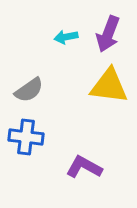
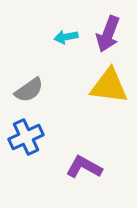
blue cross: rotated 32 degrees counterclockwise
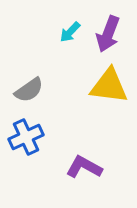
cyan arrow: moved 4 px right, 5 px up; rotated 35 degrees counterclockwise
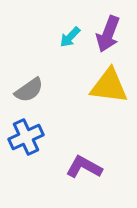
cyan arrow: moved 5 px down
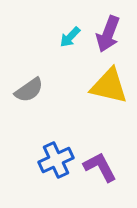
yellow triangle: rotated 6 degrees clockwise
blue cross: moved 30 px right, 23 px down
purple L-shape: moved 16 px right; rotated 33 degrees clockwise
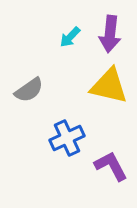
purple arrow: moved 2 px right; rotated 15 degrees counterclockwise
blue cross: moved 11 px right, 22 px up
purple L-shape: moved 11 px right, 1 px up
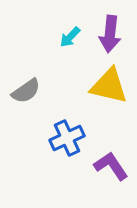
gray semicircle: moved 3 px left, 1 px down
purple L-shape: rotated 6 degrees counterclockwise
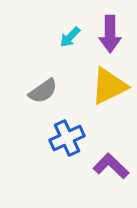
purple arrow: rotated 6 degrees counterclockwise
yellow triangle: rotated 39 degrees counterclockwise
gray semicircle: moved 17 px right
purple L-shape: rotated 12 degrees counterclockwise
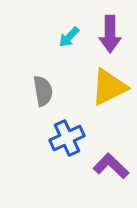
cyan arrow: moved 1 px left
yellow triangle: moved 1 px down
gray semicircle: rotated 64 degrees counterclockwise
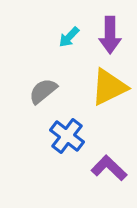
purple arrow: moved 1 px down
gray semicircle: rotated 120 degrees counterclockwise
blue cross: moved 2 px up; rotated 28 degrees counterclockwise
purple L-shape: moved 2 px left, 2 px down
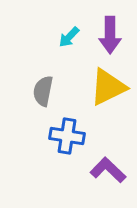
yellow triangle: moved 1 px left
gray semicircle: rotated 40 degrees counterclockwise
blue cross: rotated 28 degrees counterclockwise
purple L-shape: moved 1 px left, 2 px down
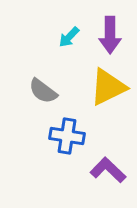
gray semicircle: rotated 64 degrees counterclockwise
